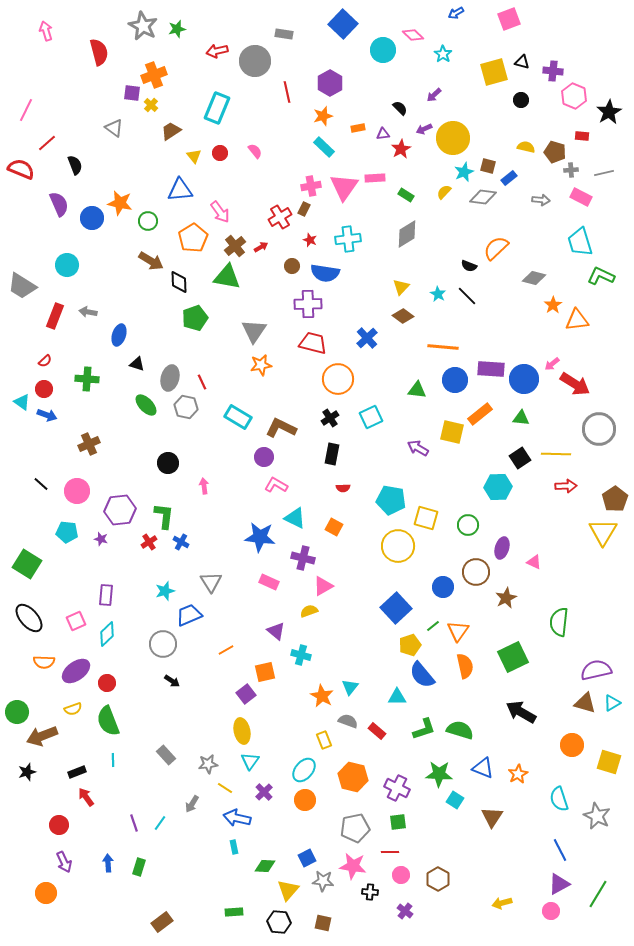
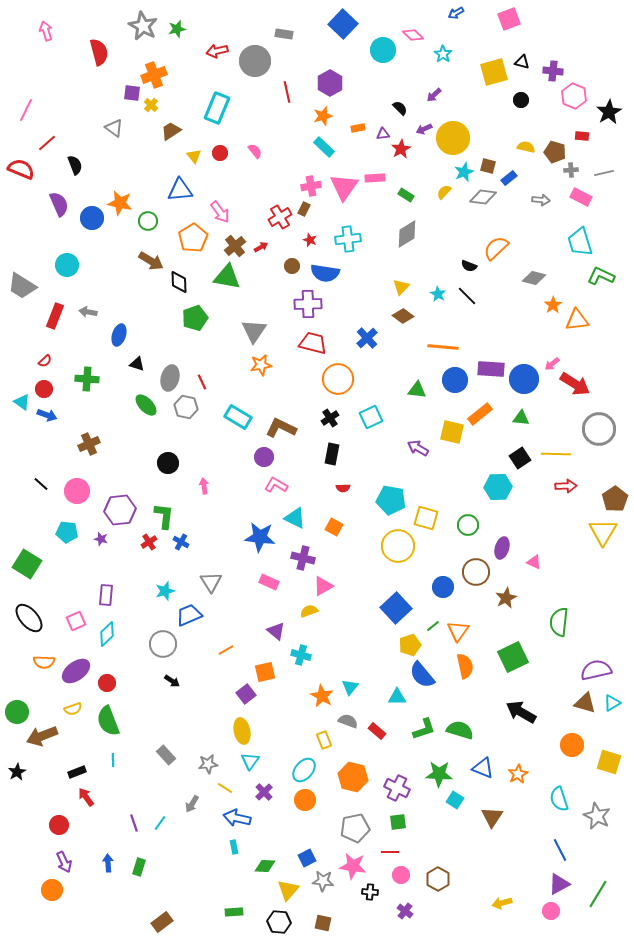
black star at (27, 772): moved 10 px left; rotated 12 degrees counterclockwise
orange circle at (46, 893): moved 6 px right, 3 px up
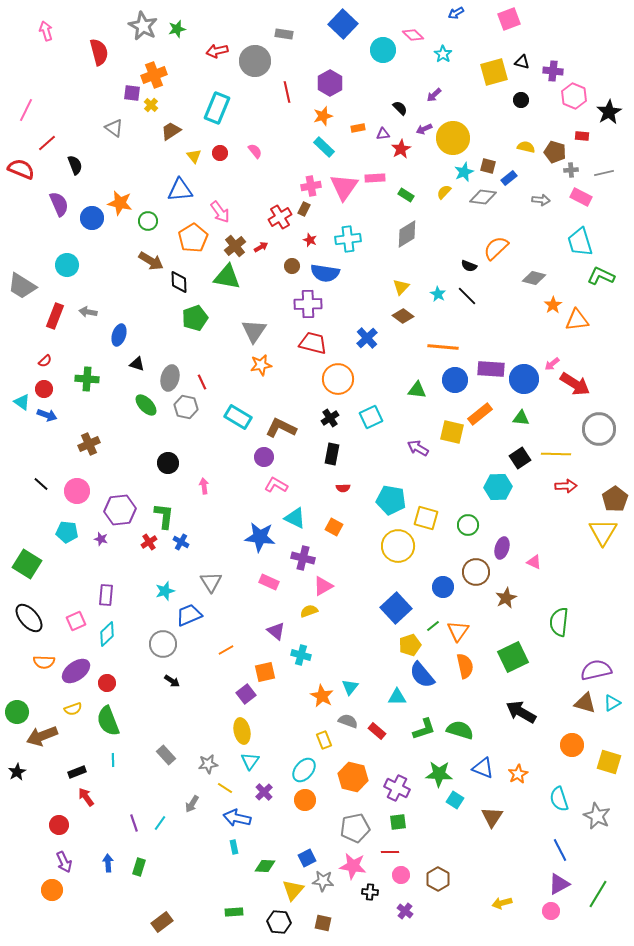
yellow triangle at (288, 890): moved 5 px right
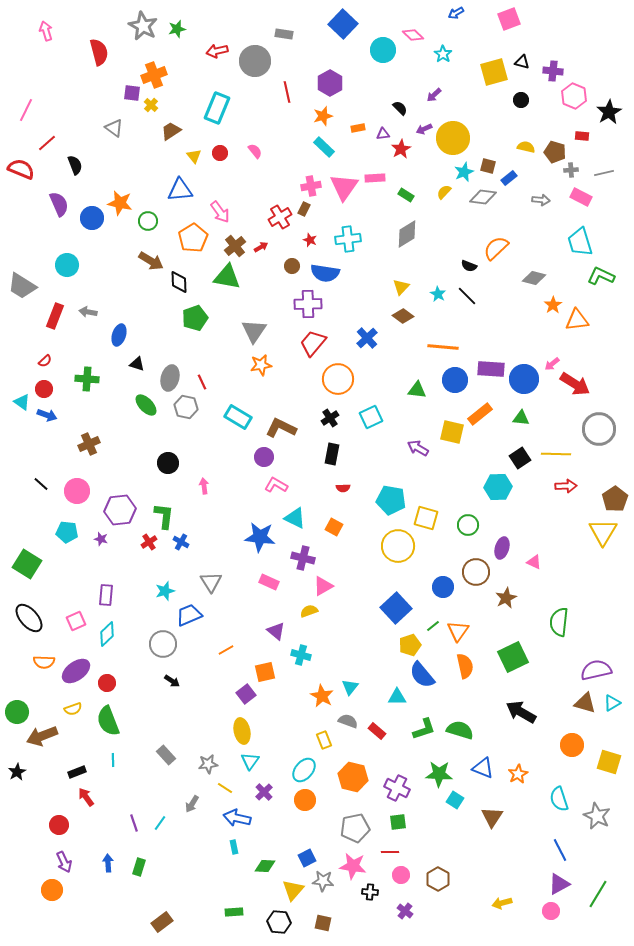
red trapezoid at (313, 343): rotated 64 degrees counterclockwise
